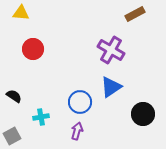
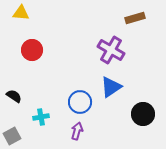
brown rectangle: moved 4 px down; rotated 12 degrees clockwise
red circle: moved 1 px left, 1 px down
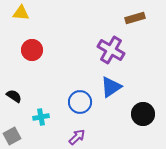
purple arrow: moved 6 px down; rotated 30 degrees clockwise
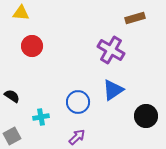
red circle: moved 4 px up
blue triangle: moved 2 px right, 3 px down
black semicircle: moved 2 px left
blue circle: moved 2 px left
black circle: moved 3 px right, 2 px down
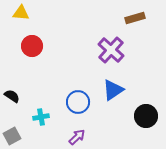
purple cross: rotated 12 degrees clockwise
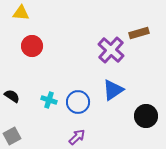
brown rectangle: moved 4 px right, 15 px down
cyan cross: moved 8 px right, 17 px up; rotated 28 degrees clockwise
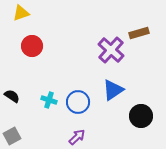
yellow triangle: rotated 24 degrees counterclockwise
black circle: moved 5 px left
